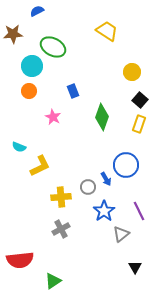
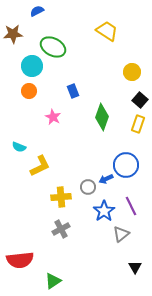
yellow rectangle: moved 1 px left
blue arrow: rotated 96 degrees clockwise
purple line: moved 8 px left, 5 px up
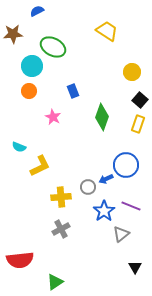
purple line: rotated 42 degrees counterclockwise
green triangle: moved 2 px right, 1 px down
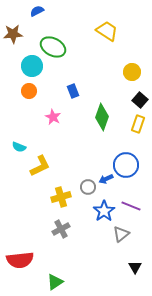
yellow cross: rotated 12 degrees counterclockwise
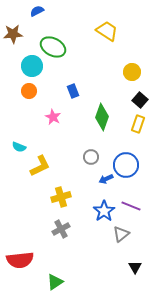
gray circle: moved 3 px right, 30 px up
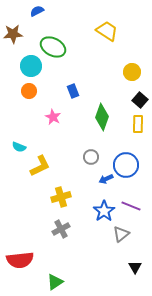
cyan circle: moved 1 px left
yellow rectangle: rotated 18 degrees counterclockwise
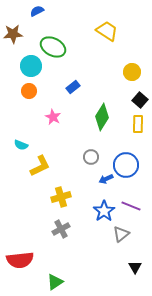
blue rectangle: moved 4 px up; rotated 72 degrees clockwise
green diamond: rotated 12 degrees clockwise
cyan semicircle: moved 2 px right, 2 px up
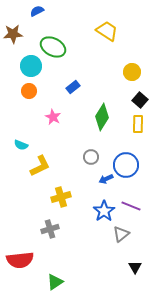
gray cross: moved 11 px left; rotated 12 degrees clockwise
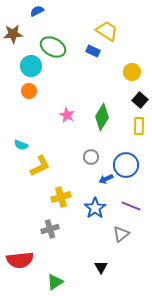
blue rectangle: moved 20 px right, 36 px up; rotated 64 degrees clockwise
pink star: moved 14 px right, 2 px up
yellow rectangle: moved 1 px right, 2 px down
blue star: moved 9 px left, 3 px up
black triangle: moved 34 px left
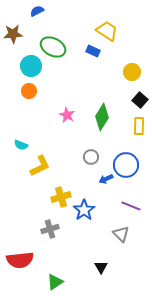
blue star: moved 11 px left, 2 px down
gray triangle: rotated 36 degrees counterclockwise
